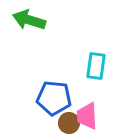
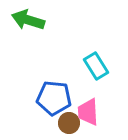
green arrow: moved 1 px left
cyan rectangle: rotated 40 degrees counterclockwise
pink trapezoid: moved 1 px right, 4 px up
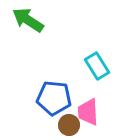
green arrow: rotated 16 degrees clockwise
cyan rectangle: moved 1 px right
brown circle: moved 2 px down
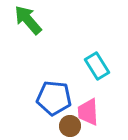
green arrow: rotated 16 degrees clockwise
brown circle: moved 1 px right, 1 px down
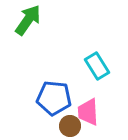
green arrow: rotated 76 degrees clockwise
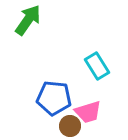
pink trapezoid: rotated 104 degrees counterclockwise
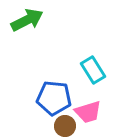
green arrow: moved 1 px left; rotated 28 degrees clockwise
cyan rectangle: moved 4 px left, 4 px down
brown circle: moved 5 px left
